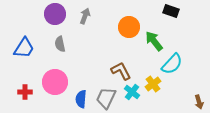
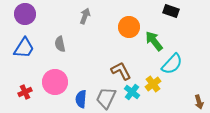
purple circle: moved 30 px left
red cross: rotated 24 degrees counterclockwise
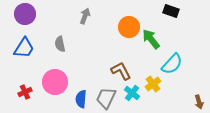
green arrow: moved 3 px left, 2 px up
cyan cross: moved 1 px down
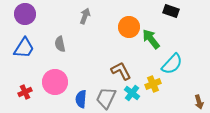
yellow cross: rotated 14 degrees clockwise
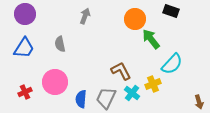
orange circle: moved 6 px right, 8 px up
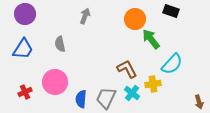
blue trapezoid: moved 1 px left, 1 px down
brown L-shape: moved 6 px right, 2 px up
yellow cross: rotated 14 degrees clockwise
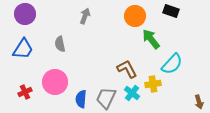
orange circle: moved 3 px up
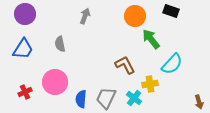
brown L-shape: moved 2 px left, 4 px up
yellow cross: moved 3 px left
cyan cross: moved 2 px right, 5 px down
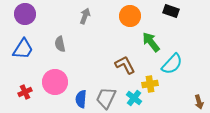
orange circle: moved 5 px left
green arrow: moved 3 px down
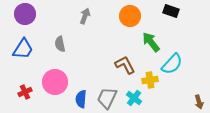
yellow cross: moved 4 px up
gray trapezoid: moved 1 px right
